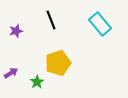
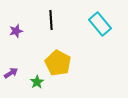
black line: rotated 18 degrees clockwise
yellow pentagon: rotated 25 degrees counterclockwise
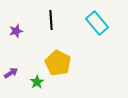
cyan rectangle: moved 3 px left, 1 px up
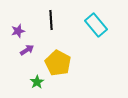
cyan rectangle: moved 1 px left, 2 px down
purple star: moved 2 px right
purple arrow: moved 16 px right, 23 px up
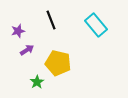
black line: rotated 18 degrees counterclockwise
yellow pentagon: rotated 15 degrees counterclockwise
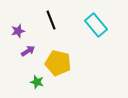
purple arrow: moved 1 px right, 1 px down
green star: rotated 24 degrees counterclockwise
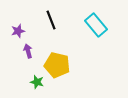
purple arrow: rotated 72 degrees counterclockwise
yellow pentagon: moved 1 px left, 2 px down
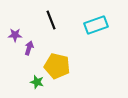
cyan rectangle: rotated 70 degrees counterclockwise
purple star: moved 3 px left, 4 px down; rotated 16 degrees clockwise
purple arrow: moved 1 px right, 3 px up; rotated 32 degrees clockwise
yellow pentagon: moved 1 px down
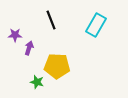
cyan rectangle: rotated 40 degrees counterclockwise
yellow pentagon: rotated 10 degrees counterclockwise
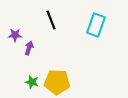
cyan rectangle: rotated 10 degrees counterclockwise
yellow pentagon: moved 16 px down
green star: moved 5 px left
